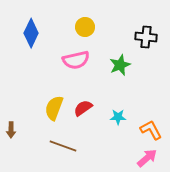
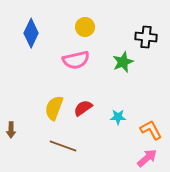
green star: moved 3 px right, 3 px up
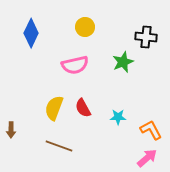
pink semicircle: moved 1 px left, 5 px down
red semicircle: rotated 84 degrees counterclockwise
brown line: moved 4 px left
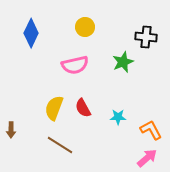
brown line: moved 1 px right, 1 px up; rotated 12 degrees clockwise
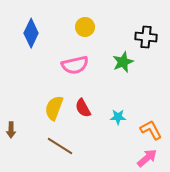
brown line: moved 1 px down
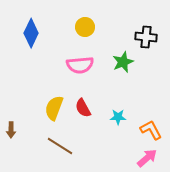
pink semicircle: moved 5 px right; rotated 8 degrees clockwise
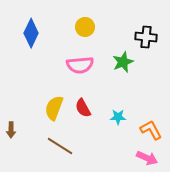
pink arrow: rotated 65 degrees clockwise
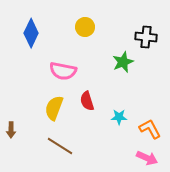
pink semicircle: moved 17 px left, 6 px down; rotated 16 degrees clockwise
red semicircle: moved 4 px right, 7 px up; rotated 12 degrees clockwise
cyan star: moved 1 px right
orange L-shape: moved 1 px left, 1 px up
